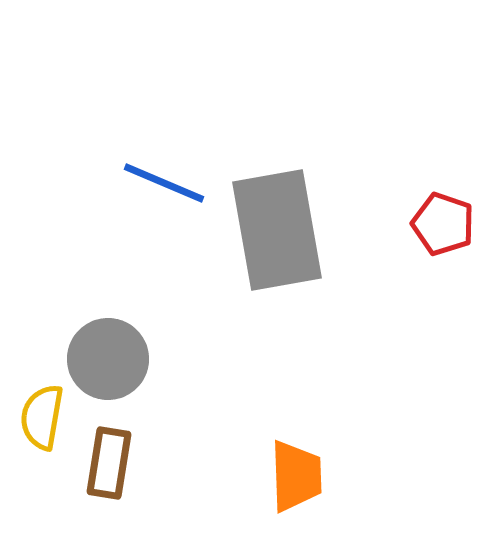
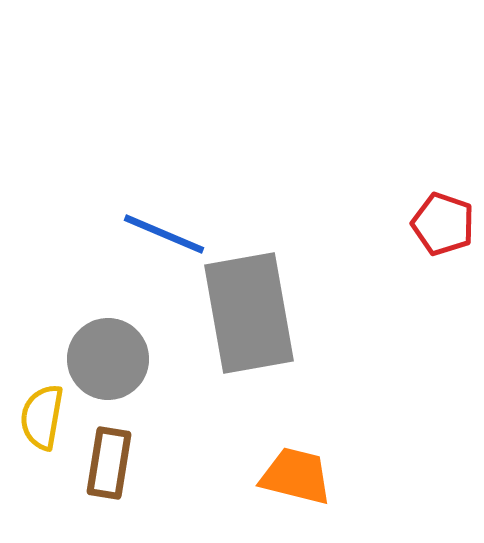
blue line: moved 51 px down
gray rectangle: moved 28 px left, 83 px down
orange trapezoid: rotated 74 degrees counterclockwise
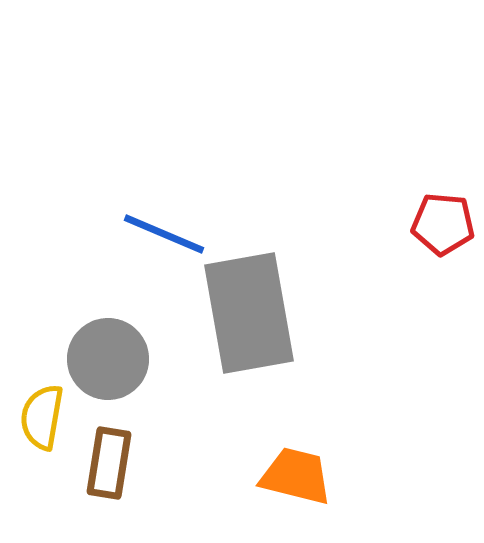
red pentagon: rotated 14 degrees counterclockwise
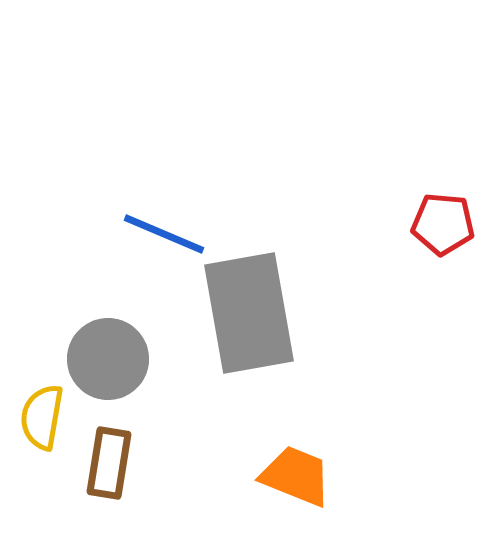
orange trapezoid: rotated 8 degrees clockwise
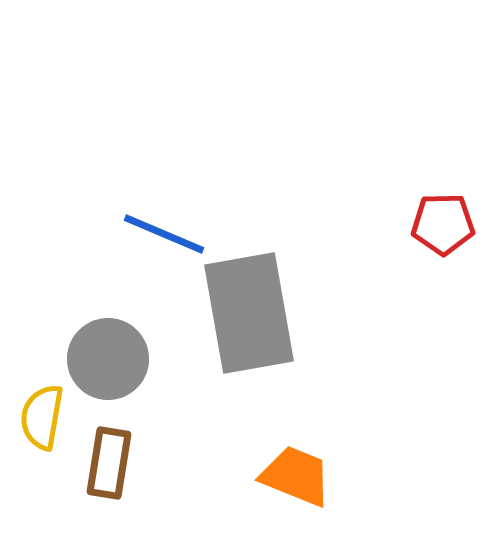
red pentagon: rotated 6 degrees counterclockwise
